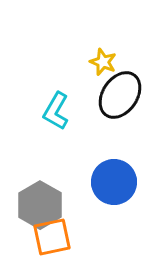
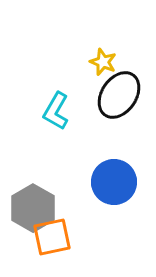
black ellipse: moved 1 px left
gray hexagon: moved 7 px left, 3 px down
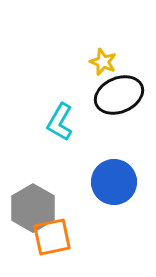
black ellipse: rotated 33 degrees clockwise
cyan L-shape: moved 4 px right, 11 px down
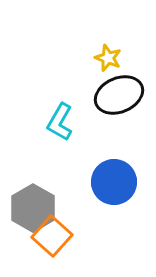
yellow star: moved 5 px right, 4 px up
orange square: moved 1 px up; rotated 36 degrees counterclockwise
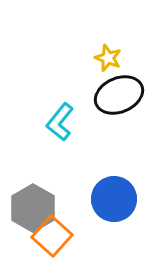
cyan L-shape: rotated 9 degrees clockwise
blue circle: moved 17 px down
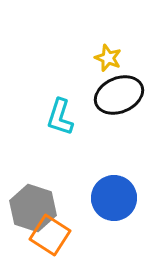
cyan L-shape: moved 5 px up; rotated 21 degrees counterclockwise
blue circle: moved 1 px up
gray hexagon: rotated 12 degrees counterclockwise
orange square: moved 2 px left, 1 px up; rotated 9 degrees counterclockwise
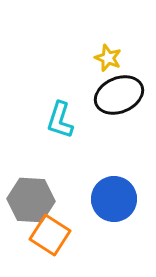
cyan L-shape: moved 3 px down
blue circle: moved 1 px down
gray hexagon: moved 2 px left, 8 px up; rotated 15 degrees counterclockwise
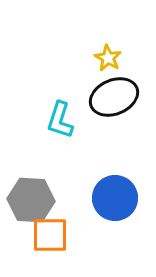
yellow star: rotated 8 degrees clockwise
black ellipse: moved 5 px left, 2 px down
blue circle: moved 1 px right, 1 px up
orange square: rotated 33 degrees counterclockwise
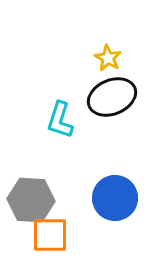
black ellipse: moved 2 px left
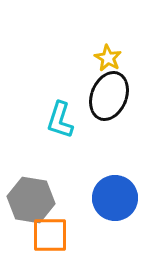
black ellipse: moved 3 px left, 1 px up; rotated 45 degrees counterclockwise
gray hexagon: rotated 6 degrees clockwise
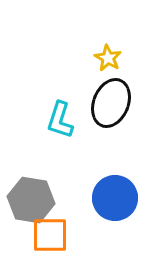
black ellipse: moved 2 px right, 7 px down
